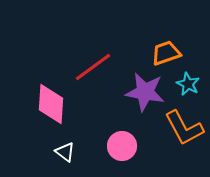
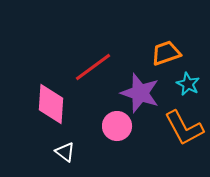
purple star: moved 5 px left, 1 px down; rotated 9 degrees clockwise
pink circle: moved 5 px left, 20 px up
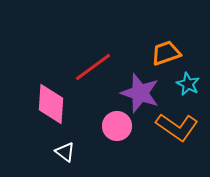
orange L-shape: moved 7 px left, 1 px up; rotated 27 degrees counterclockwise
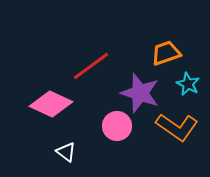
red line: moved 2 px left, 1 px up
pink diamond: rotated 69 degrees counterclockwise
white triangle: moved 1 px right
